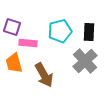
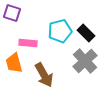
purple square: moved 14 px up
black rectangle: moved 3 px left, 1 px down; rotated 48 degrees counterclockwise
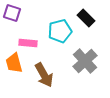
black rectangle: moved 15 px up
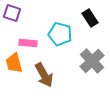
black rectangle: moved 4 px right; rotated 12 degrees clockwise
cyan pentagon: moved 3 px down; rotated 30 degrees clockwise
gray cross: moved 7 px right
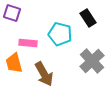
black rectangle: moved 2 px left
brown arrow: moved 1 px up
